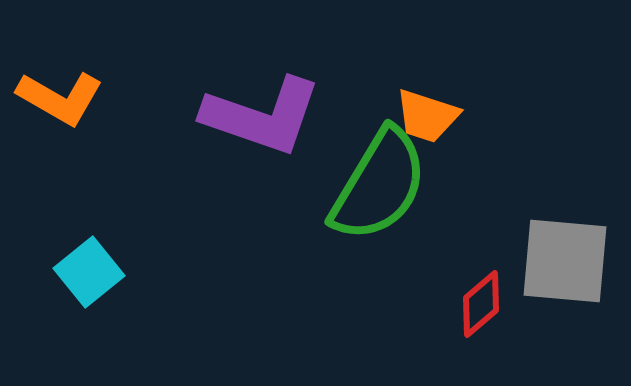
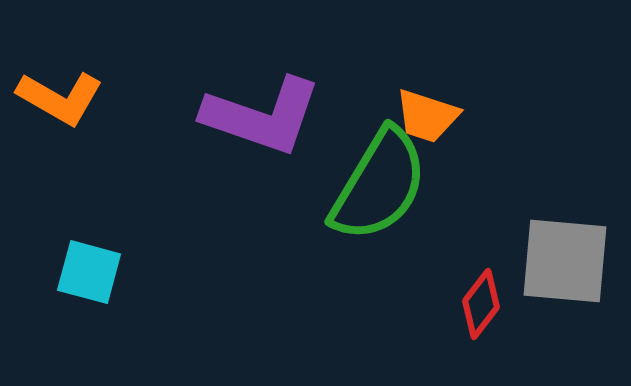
cyan square: rotated 36 degrees counterclockwise
red diamond: rotated 12 degrees counterclockwise
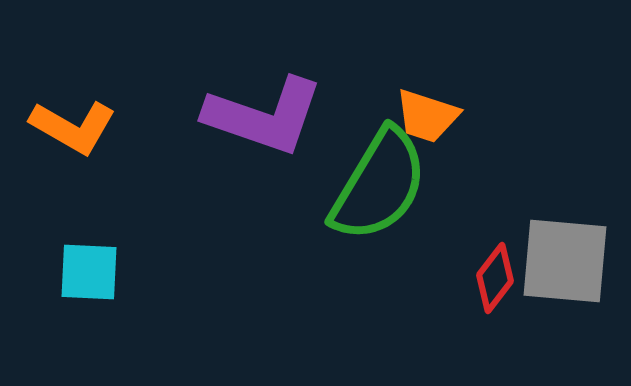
orange L-shape: moved 13 px right, 29 px down
purple L-shape: moved 2 px right
cyan square: rotated 12 degrees counterclockwise
red diamond: moved 14 px right, 26 px up
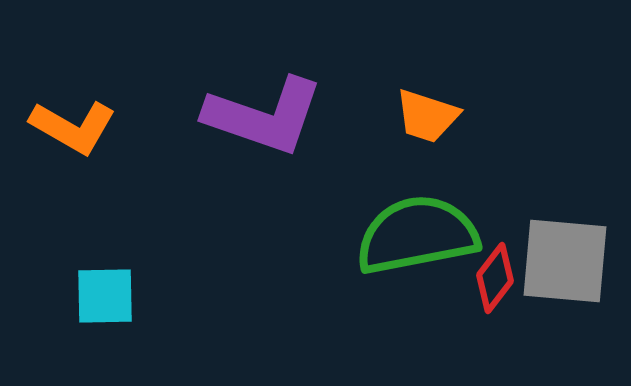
green semicircle: moved 38 px right, 50 px down; rotated 132 degrees counterclockwise
cyan square: moved 16 px right, 24 px down; rotated 4 degrees counterclockwise
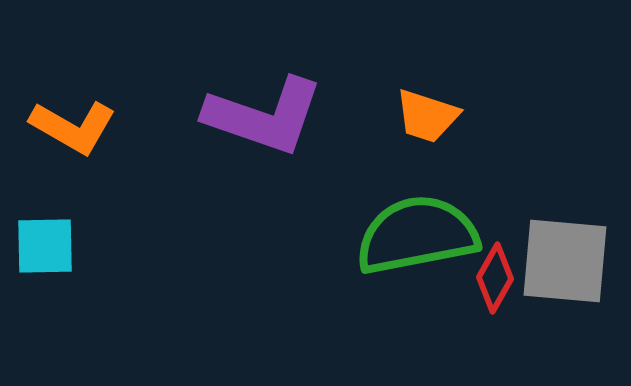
red diamond: rotated 8 degrees counterclockwise
cyan square: moved 60 px left, 50 px up
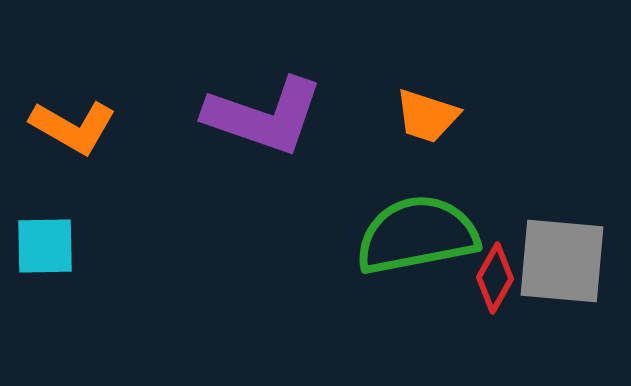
gray square: moved 3 px left
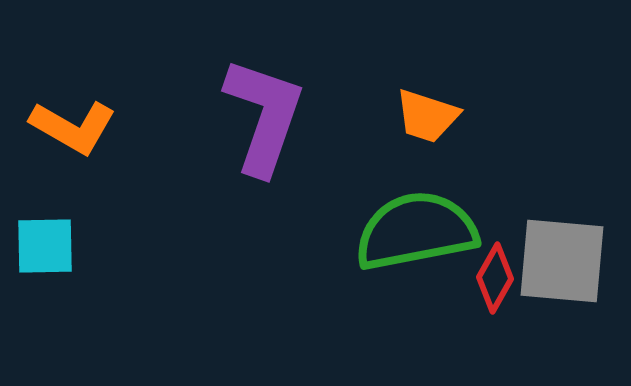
purple L-shape: rotated 90 degrees counterclockwise
green semicircle: moved 1 px left, 4 px up
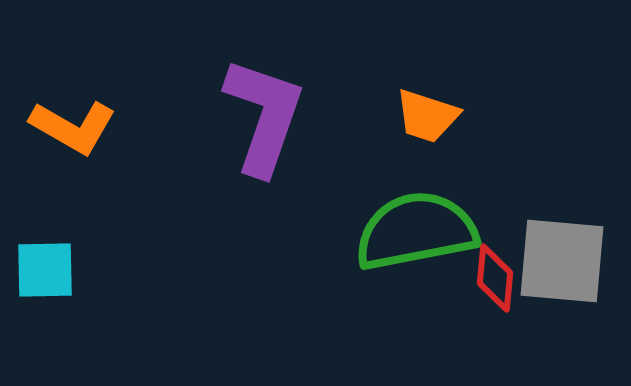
cyan square: moved 24 px down
red diamond: rotated 24 degrees counterclockwise
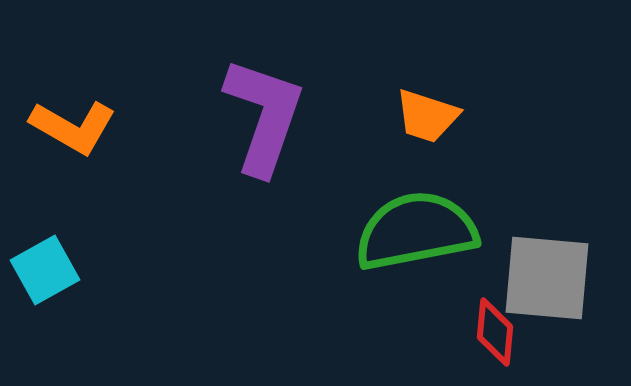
gray square: moved 15 px left, 17 px down
cyan square: rotated 28 degrees counterclockwise
red diamond: moved 54 px down
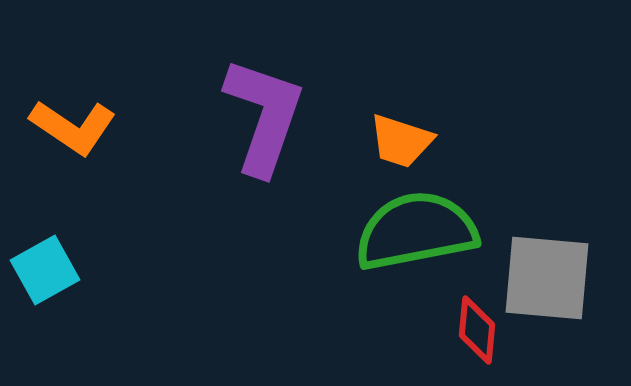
orange trapezoid: moved 26 px left, 25 px down
orange L-shape: rotated 4 degrees clockwise
red diamond: moved 18 px left, 2 px up
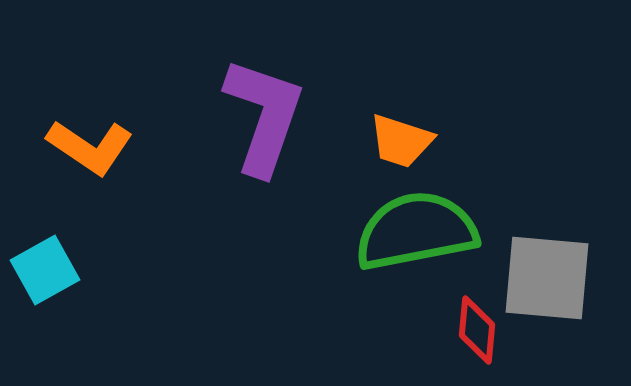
orange L-shape: moved 17 px right, 20 px down
